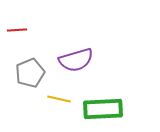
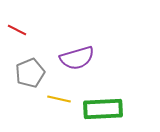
red line: rotated 30 degrees clockwise
purple semicircle: moved 1 px right, 2 px up
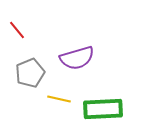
red line: rotated 24 degrees clockwise
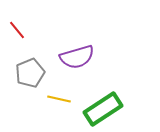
purple semicircle: moved 1 px up
green rectangle: rotated 30 degrees counterclockwise
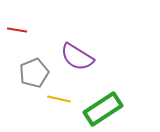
red line: rotated 42 degrees counterclockwise
purple semicircle: rotated 48 degrees clockwise
gray pentagon: moved 4 px right
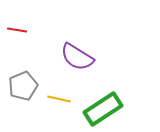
gray pentagon: moved 11 px left, 13 px down
